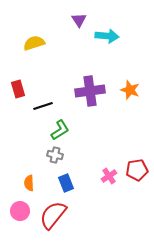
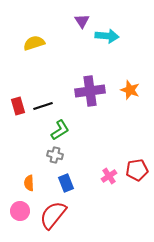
purple triangle: moved 3 px right, 1 px down
red rectangle: moved 17 px down
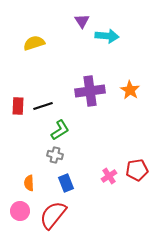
orange star: rotated 12 degrees clockwise
red rectangle: rotated 18 degrees clockwise
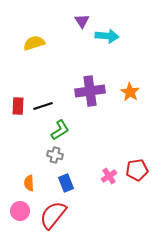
orange star: moved 2 px down
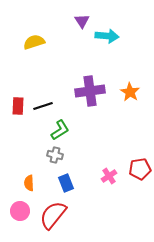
yellow semicircle: moved 1 px up
red pentagon: moved 3 px right, 1 px up
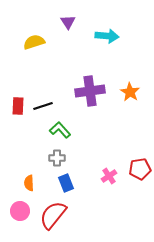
purple triangle: moved 14 px left, 1 px down
green L-shape: rotated 100 degrees counterclockwise
gray cross: moved 2 px right, 3 px down; rotated 14 degrees counterclockwise
